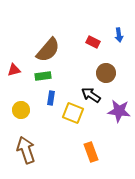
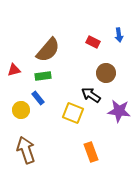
blue rectangle: moved 13 px left; rotated 48 degrees counterclockwise
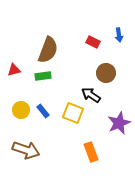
brown semicircle: rotated 20 degrees counterclockwise
blue rectangle: moved 5 px right, 13 px down
purple star: moved 12 px down; rotated 30 degrees counterclockwise
brown arrow: rotated 128 degrees clockwise
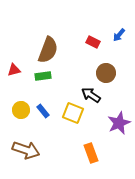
blue arrow: rotated 48 degrees clockwise
orange rectangle: moved 1 px down
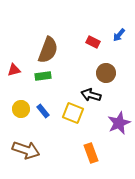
black arrow: rotated 18 degrees counterclockwise
yellow circle: moved 1 px up
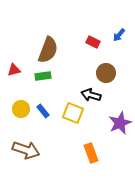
purple star: moved 1 px right
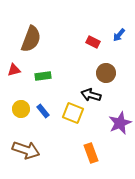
brown semicircle: moved 17 px left, 11 px up
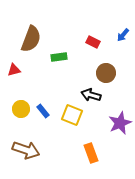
blue arrow: moved 4 px right
green rectangle: moved 16 px right, 19 px up
yellow square: moved 1 px left, 2 px down
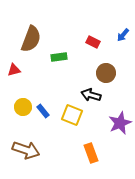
yellow circle: moved 2 px right, 2 px up
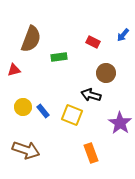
purple star: rotated 15 degrees counterclockwise
